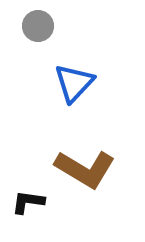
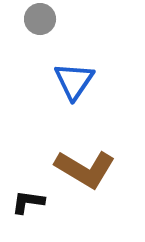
gray circle: moved 2 px right, 7 px up
blue triangle: moved 2 px up; rotated 9 degrees counterclockwise
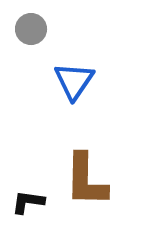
gray circle: moved 9 px left, 10 px down
brown L-shape: moved 1 px right, 11 px down; rotated 60 degrees clockwise
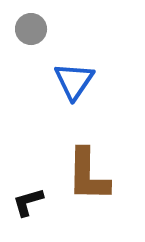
brown L-shape: moved 2 px right, 5 px up
black L-shape: rotated 24 degrees counterclockwise
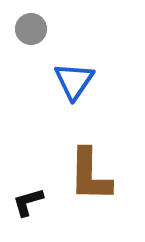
brown L-shape: moved 2 px right
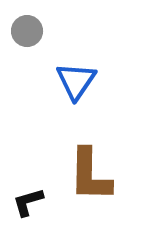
gray circle: moved 4 px left, 2 px down
blue triangle: moved 2 px right
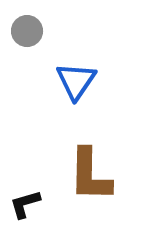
black L-shape: moved 3 px left, 2 px down
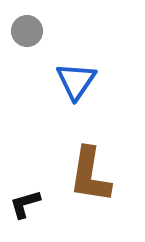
brown L-shape: rotated 8 degrees clockwise
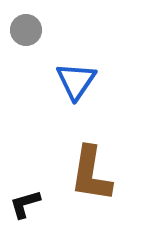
gray circle: moved 1 px left, 1 px up
brown L-shape: moved 1 px right, 1 px up
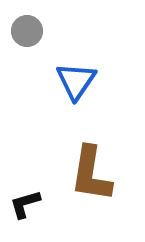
gray circle: moved 1 px right, 1 px down
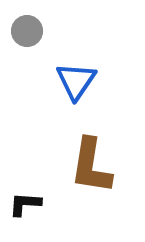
brown L-shape: moved 8 px up
black L-shape: rotated 20 degrees clockwise
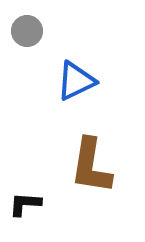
blue triangle: rotated 30 degrees clockwise
